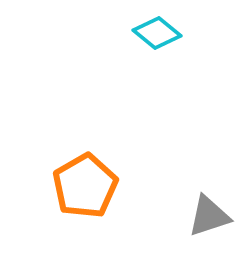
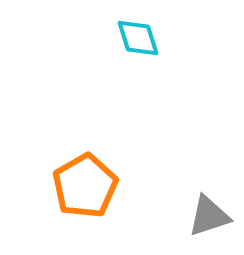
cyan diamond: moved 19 px left, 5 px down; rotated 33 degrees clockwise
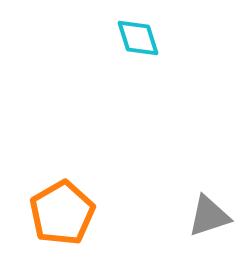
orange pentagon: moved 23 px left, 27 px down
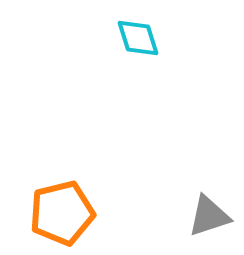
orange pentagon: rotated 16 degrees clockwise
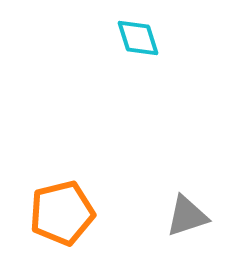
gray triangle: moved 22 px left
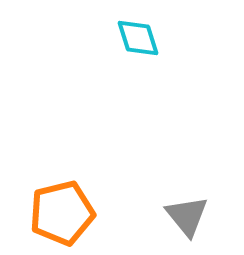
gray triangle: rotated 51 degrees counterclockwise
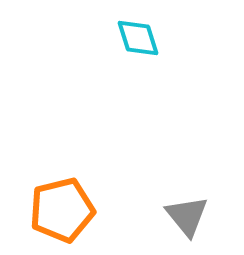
orange pentagon: moved 3 px up
